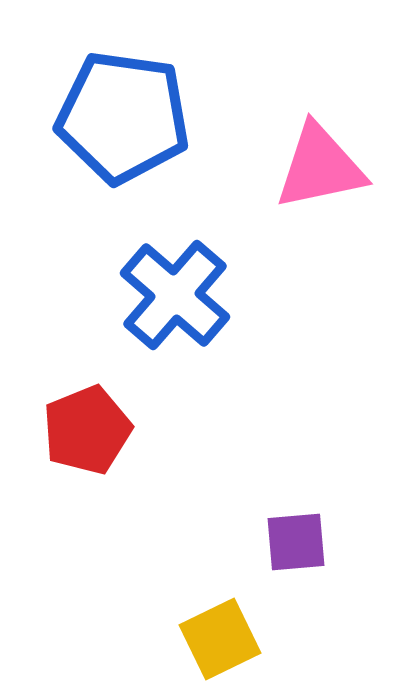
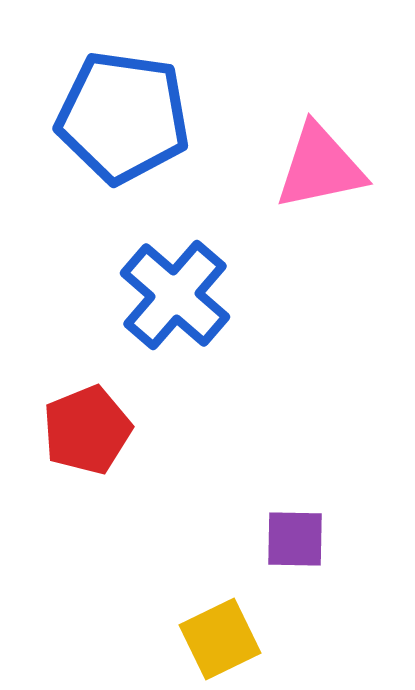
purple square: moved 1 px left, 3 px up; rotated 6 degrees clockwise
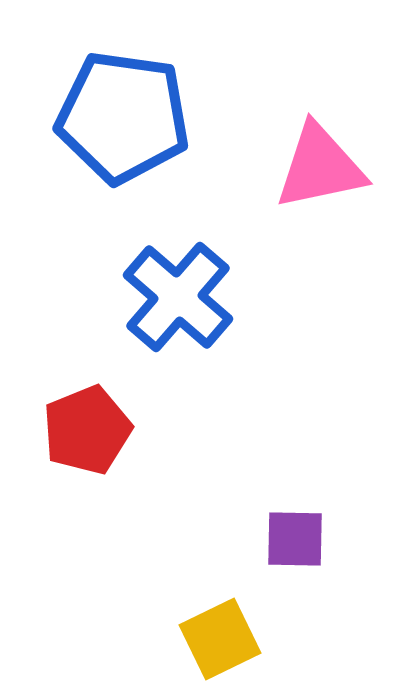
blue cross: moved 3 px right, 2 px down
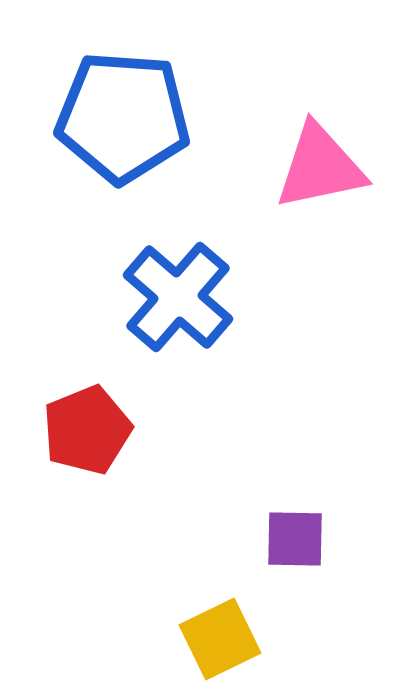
blue pentagon: rotated 4 degrees counterclockwise
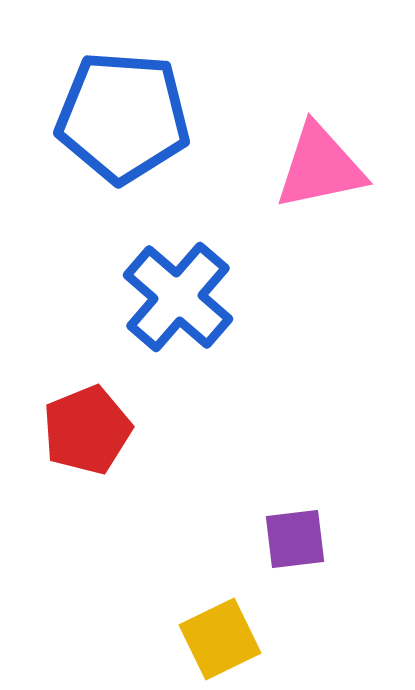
purple square: rotated 8 degrees counterclockwise
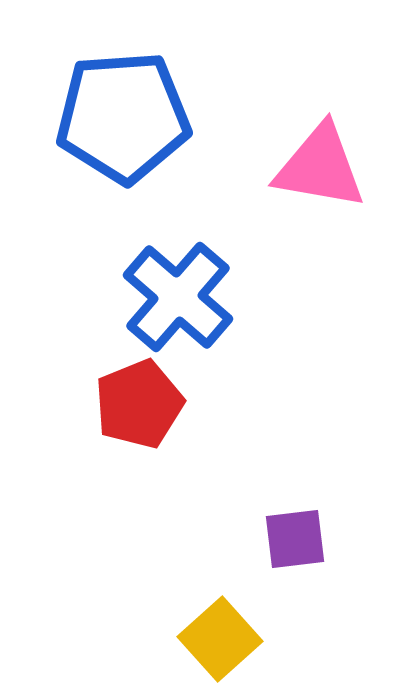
blue pentagon: rotated 8 degrees counterclockwise
pink triangle: rotated 22 degrees clockwise
red pentagon: moved 52 px right, 26 px up
yellow square: rotated 16 degrees counterclockwise
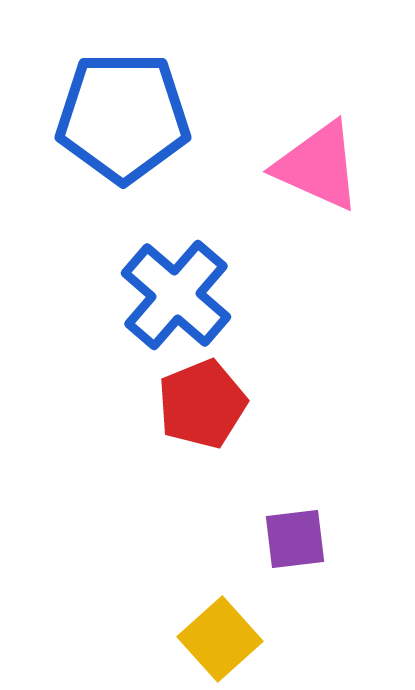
blue pentagon: rotated 4 degrees clockwise
pink triangle: moved 2 px left, 1 px up; rotated 14 degrees clockwise
blue cross: moved 2 px left, 2 px up
red pentagon: moved 63 px right
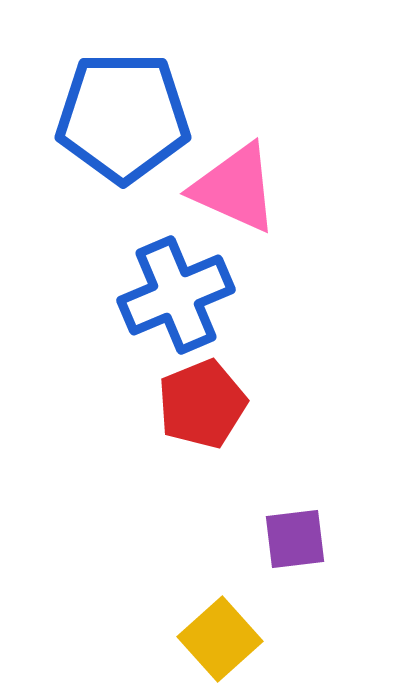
pink triangle: moved 83 px left, 22 px down
blue cross: rotated 26 degrees clockwise
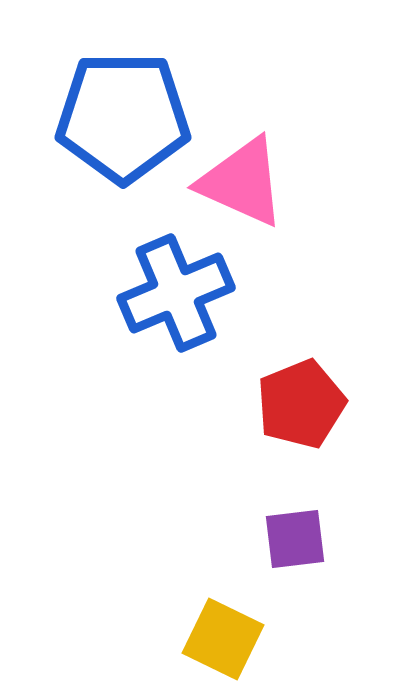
pink triangle: moved 7 px right, 6 px up
blue cross: moved 2 px up
red pentagon: moved 99 px right
yellow square: moved 3 px right; rotated 22 degrees counterclockwise
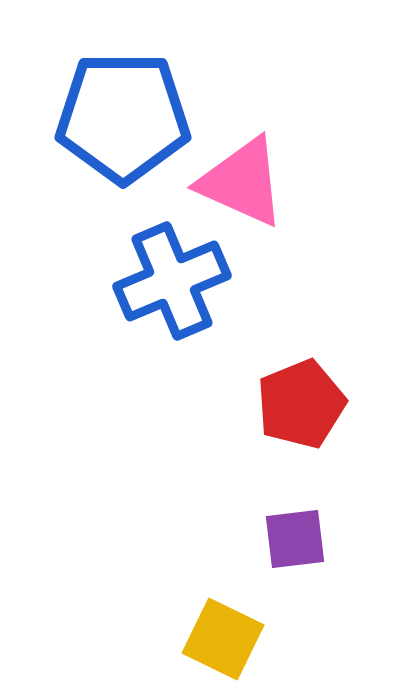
blue cross: moved 4 px left, 12 px up
